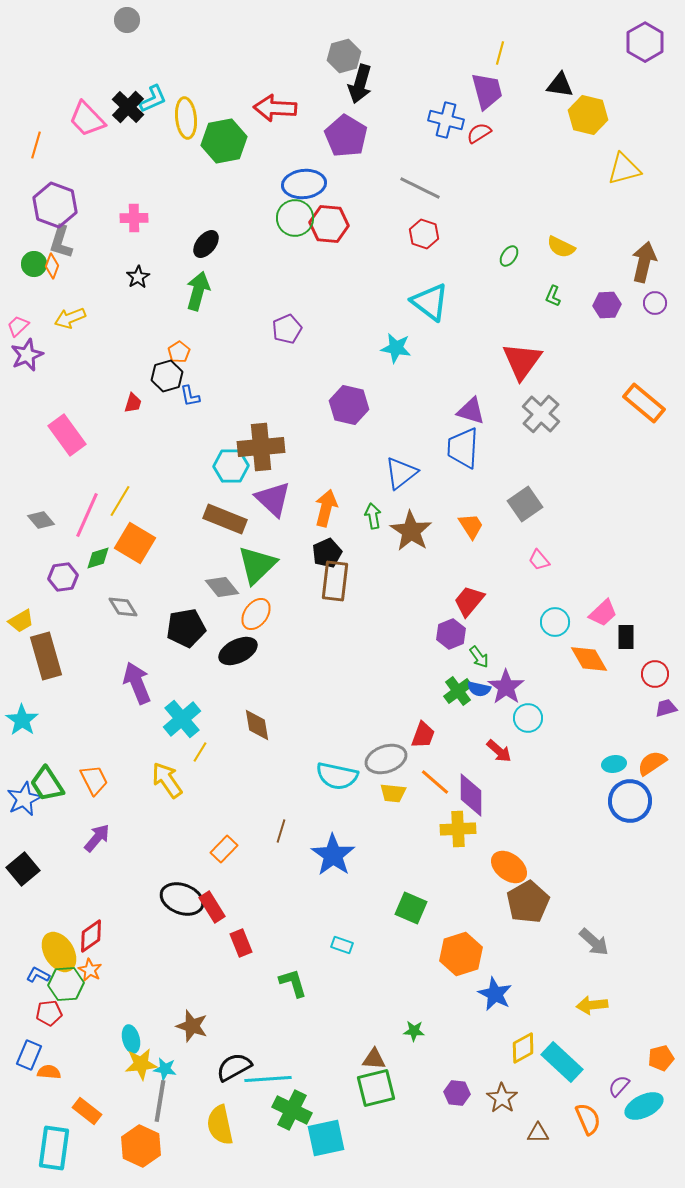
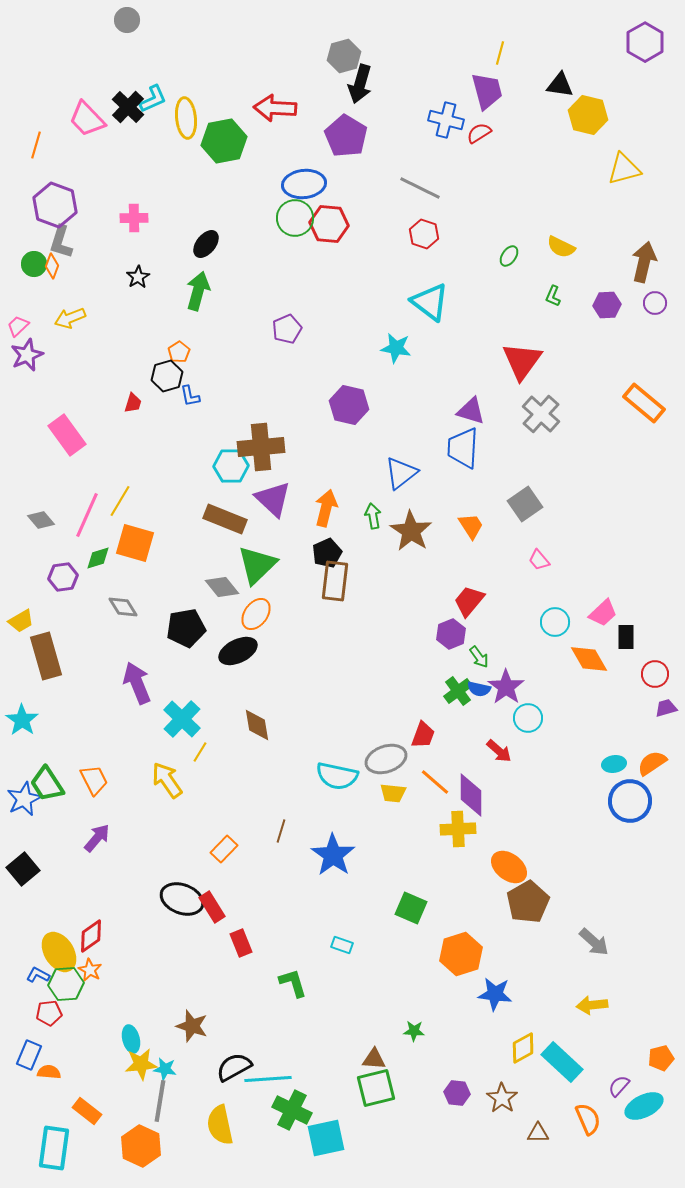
orange square at (135, 543): rotated 15 degrees counterclockwise
cyan cross at (182, 719): rotated 6 degrees counterclockwise
blue star at (495, 994): rotated 20 degrees counterclockwise
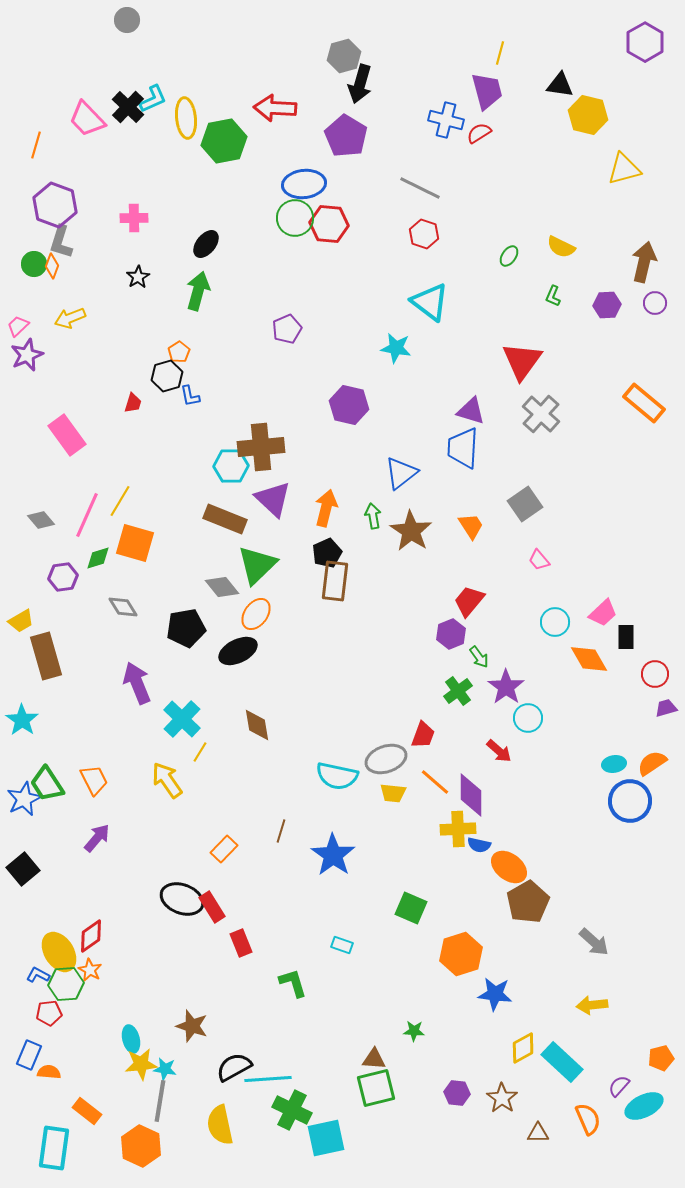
blue semicircle at (479, 689): moved 156 px down
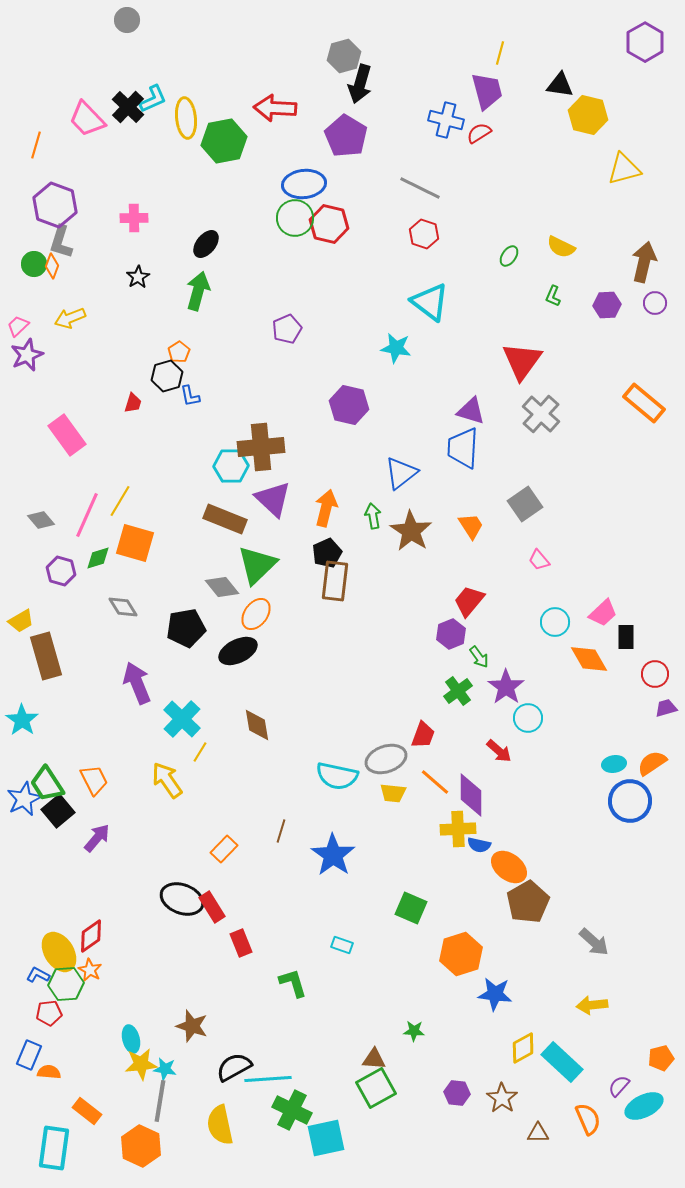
red hexagon at (329, 224): rotated 9 degrees clockwise
purple hexagon at (63, 577): moved 2 px left, 6 px up; rotated 24 degrees clockwise
black square at (23, 869): moved 35 px right, 58 px up
green square at (376, 1088): rotated 15 degrees counterclockwise
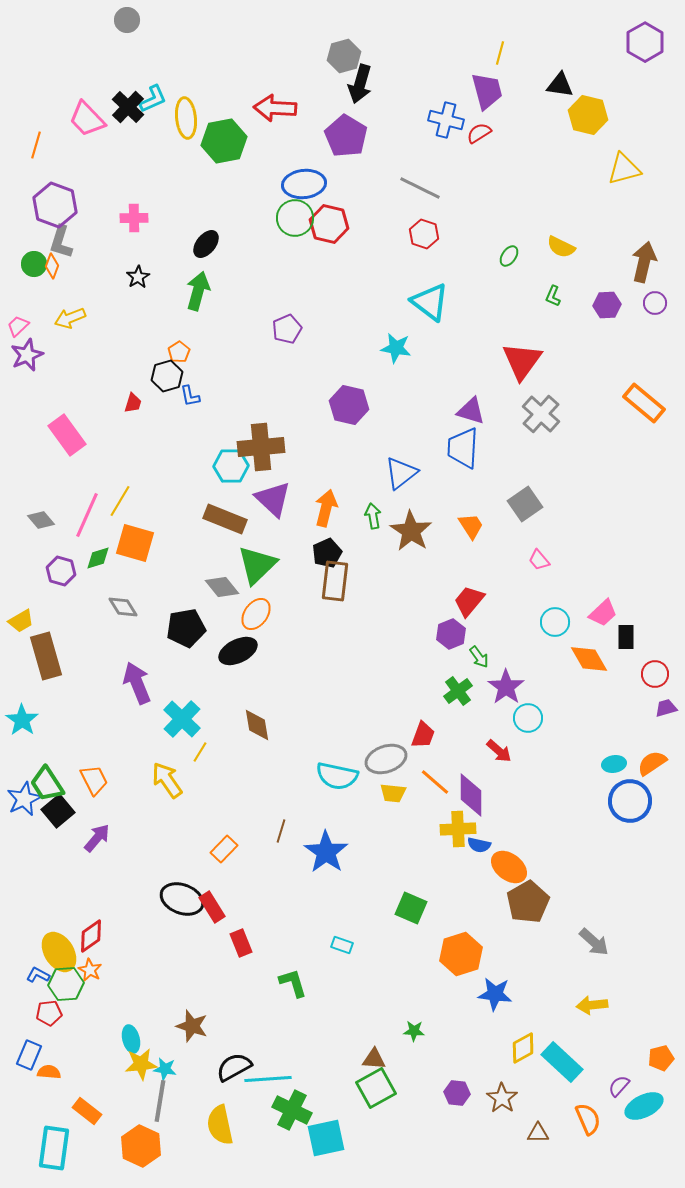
blue star at (333, 855): moved 7 px left, 3 px up
